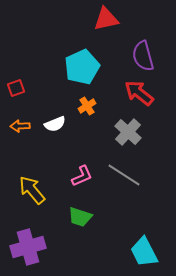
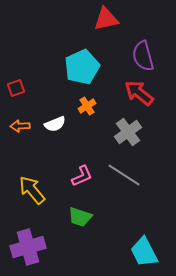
gray cross: rotated 12 degrees clockwise
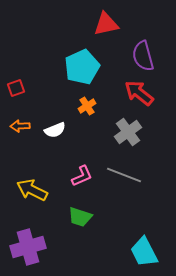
red triangle: moved 5 px down
white semicircle: moved 6 px down
gray line: rotated 12 degrees counterclockwise
yellow arrow: rotated 24 degrees counterclockwise
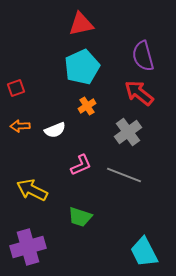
red triangle: moved 25 px left
pink L-shape: moved 1 px left, 11 px up
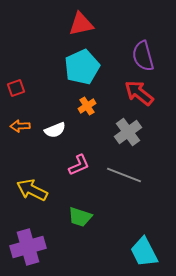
pink L-shape: moved 2 px left
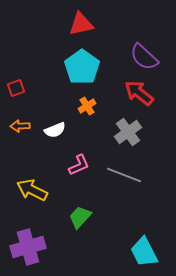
purple semicircle: moved 1 px right, 1 px down; rotated 32 degrees counterclockwise
cyan pentagon: rotated 12 degrees counterclockwise
green trapezoid: rotated 115 degrees clockwise
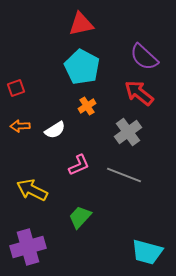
cyan pentagon: rotated 8 degrees counterclockwise
white semicircle: rotated 10 degrees counterclockwise
cyan trapezoid: moved 3 px right; rotated 48 degrees counterclockwise
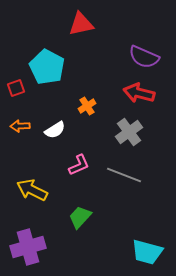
purple semicircle: rotated 20 degrees counterclockwise
cyan pentagon: moved 35 px left
red arrow: rotated 24 degrees counterclockwise
gray cross: moved 1 px right
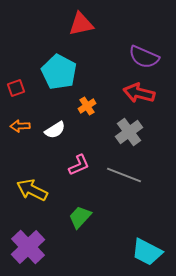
cyan pentagon: moved 12 px right, 5 px down
purple cross: rotated 28 degrees counterclockwise
cyan trapezoid: rotated 12 degrees clockwise
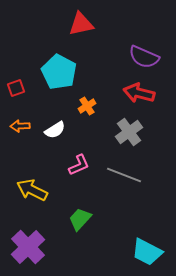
green trapezoid: moved 2 px down
